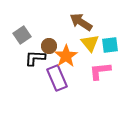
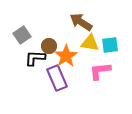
yellow triangle: rotated 42 degrees counterclockwise
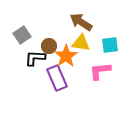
yellow triangle: moved 9 px left
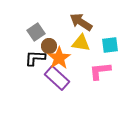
gray square: moved 14 px right, 3 px up
orange star: moved 7 px left, 2 px down
purple rectangle: rotated 25 degrees counterclockwise
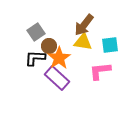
brown arrow: moved 3 px right, 3 px down; rotated 85 degrees counterclockwise
yellow triangle: moved 2 px right, 1 px up
